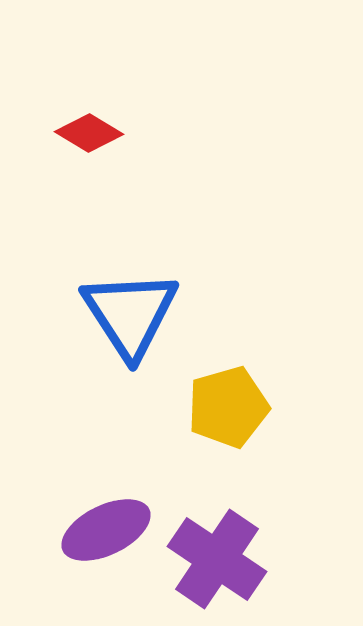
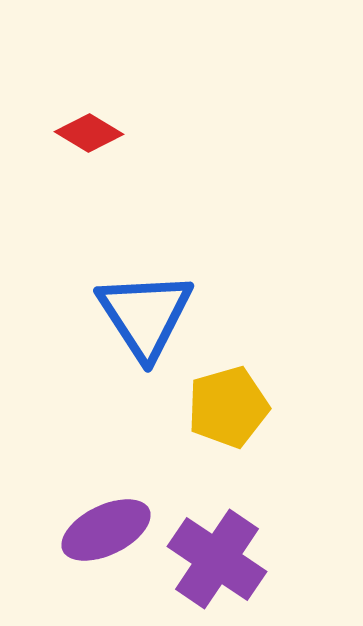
blue triangle: moved 15 px right, 1 px down
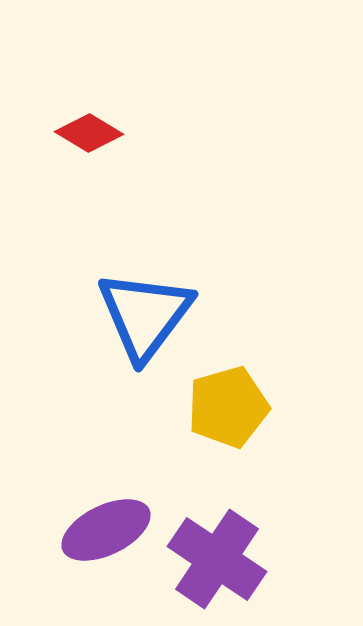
blue triangle: rotated 10 degrees clockwise
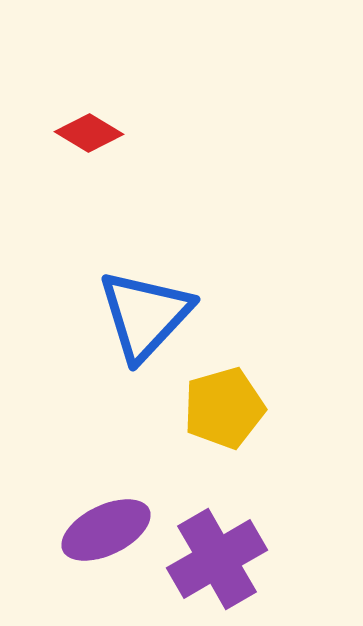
blue triangle: rotated 6 degrees clockwise
yellow pentagon: moved 4 px left, 1 px down
purple cross: rotated 26 degrees clockwise
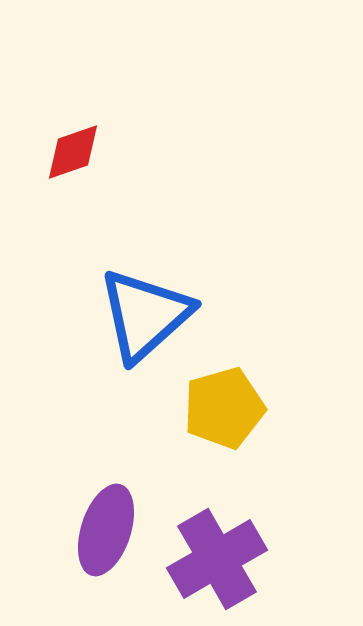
red diamond: moved 16 px left, 19 px down; rotated 50 degrees counterclockwise
blue triangle: rotated 5 degrees clockwise
purple ellipse: rotated 46 degrees counterclockwise
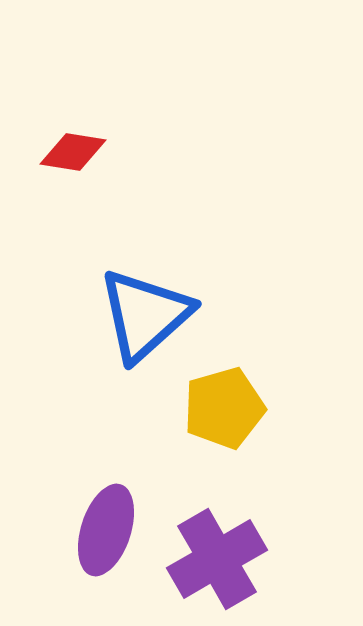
red diamond: rotated 28 degrees clockwise
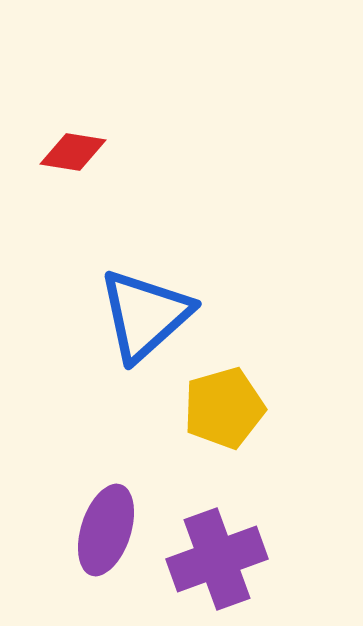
purple cross: rotated 10 degrees clockwise
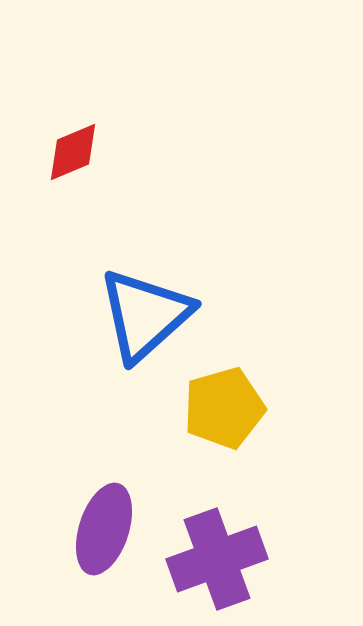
red diamond: rotated 32 degrees counterclockwise
purple ellipse: moved 2 px left, 1 px up
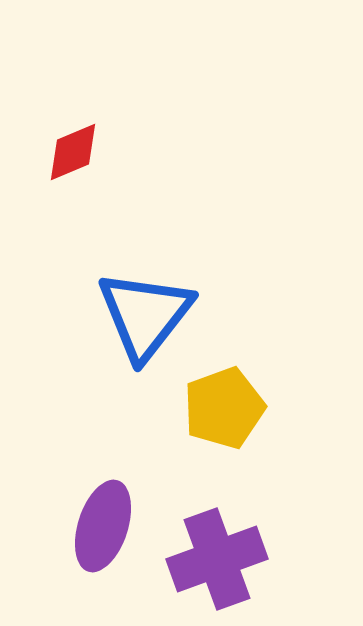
blue triangle: rotated 10 degrees counterclockwise
yellow pentagon: rotated 4 degrees counterclockwise
purple ellipse: moved 1 px left, 3 px up
